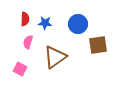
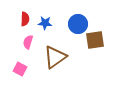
brown square: moved 3 px left, 5 px up
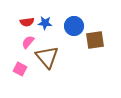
red semicircle: moved 2 px right, 3 px down; rotated 80 degrees clockwise
blue circle: moved 4 px left, 2 px down
pink semicircle: rotated 24 degrees clockwise
brown triangle: moved 8 px left; rotated 35 degrees counterclockwise
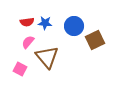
brown square: rotated 18 degrees counterclockwise
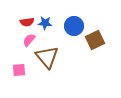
pink semicircle: moved 1 px right, 2 px up
pink square: moved 1 px left, 1 px down; rotated 32 degrees counterclockwise
